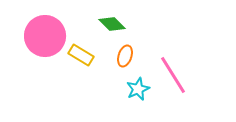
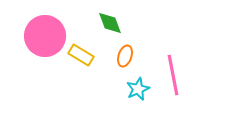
green diamond: moved 2 px left, 1 px up; rotated 24 degrees clockwise
pink line: rotated 21 degrees clockwise
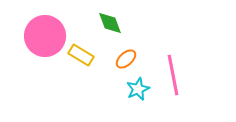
orange ellipse: moved 1 px right, 3 px down; rotated 30 degrees clockwise
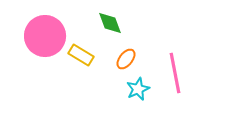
orange ellipse: rotated 10 degrees counterclockwise
pink line: moved 2 px right, 2 px up
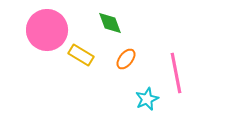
pink circle: moved 2 px right, 6 px up
pink line: moved 1 px right
cyan star: moved 9 px right, 10 px down
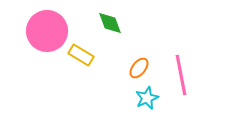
pink circle: moved 1 px down
orange ellipse: moved 13 px right, 9 px down
pink line: moved 5 px right, 2 px down
cyan star: moved 1 px up
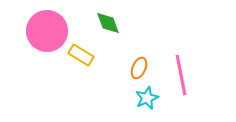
green diamond: moved 2 px left
orange ellipse: rotated 15 degrees counterclockwise
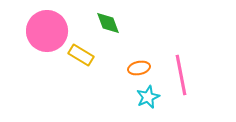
orange ellipse: rotated 55 degrees clockwise
cyan star: moved 1 px right, 1 px up
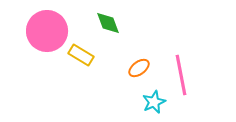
orange ellipse: rotated 25 degrees counterclockwise
cyan star: moved 6 px right, 5 px down
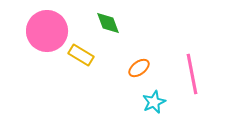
pink line: moved 11 px right, 1 px up
